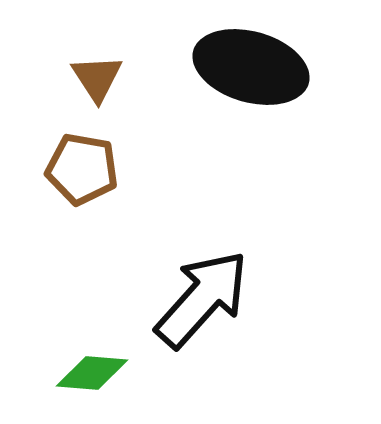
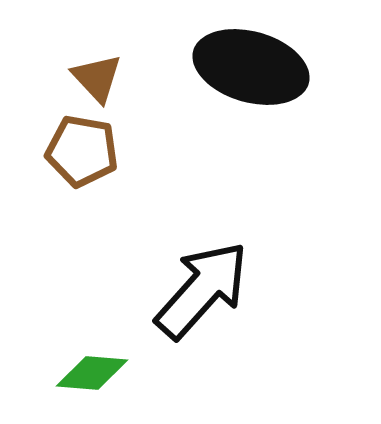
brown triangle: rotated 10 degrees counterclockwise
brown pentagon: moved 18 px up
black arrow: moved 9 px up
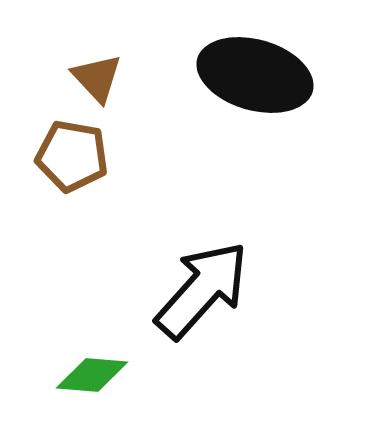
black ellipse: moved 4 px right, 8 px down
brown pentagon: moved 10 px left, 5 px down
green diamond: moved 2 px down
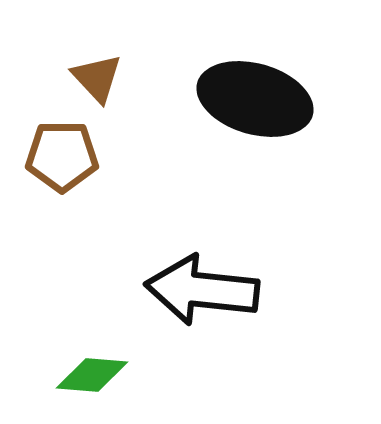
black ellipse: moved 24 px down
brown pentagon: moved 10 px left; rotated 10 degrees counterclockwise
black arrow: rotated 126 degrees counterclockwise
